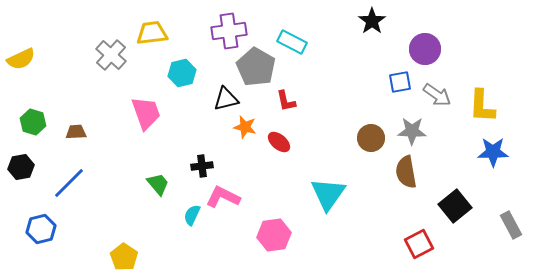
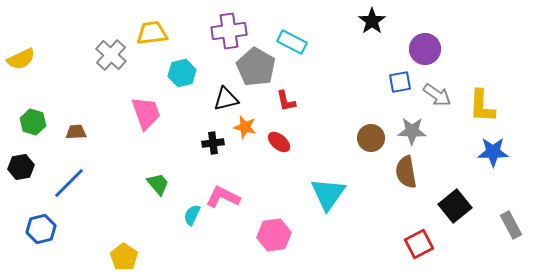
black cross: moved 11 px right, 23 px up
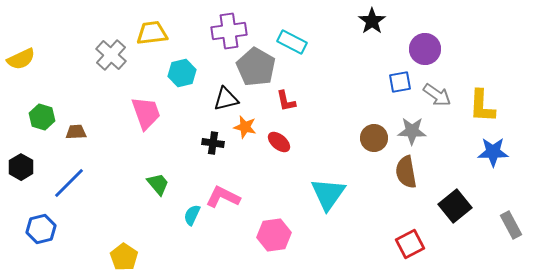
green hexagon: moved 9 px right, 5 px up
brown circle: moved 3 px right
black cross: rotated 15 degrees clockwise
black hexagon: rotated 20 degrees counterclockwise
red square: moved 9 px left
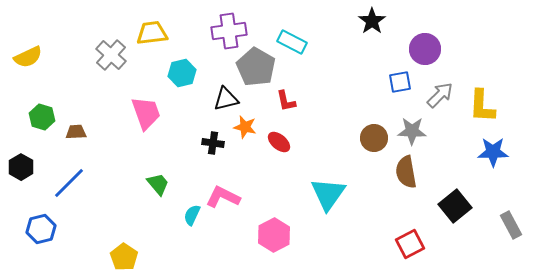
yellow semicircle: moved 7 px right, 2 px up
gray arrow: moved 3 px right; rotated 80 degrees counterclockwise
pink hexagon: rotated 20 degrees counterclockwise
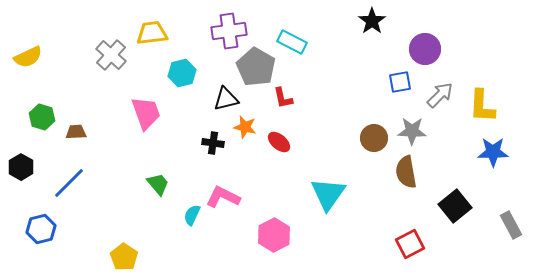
red L-shape: moved 3 px left, 3 px up
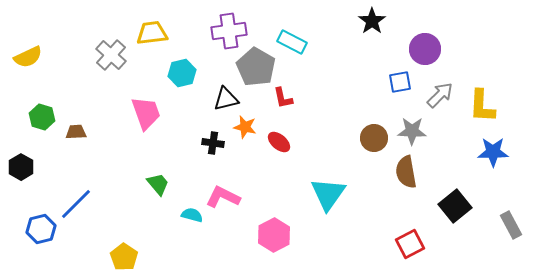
blue line: moved 7 px right, 21 px down
cyan semicircle: rotated 80 degrees clockwise
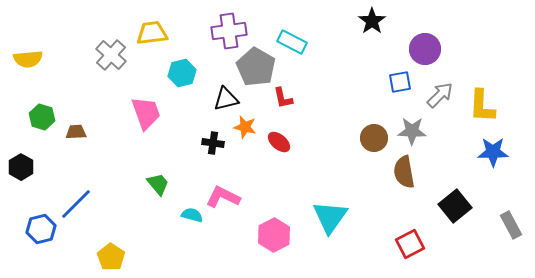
yellow semicircle: moved 2 px down; rotated 20 degrees clockwise
brown semicircle: moved 2 px left
cyan triangle: moved 2 px right, 23 px down
yellow pentagon: moved 13 px left
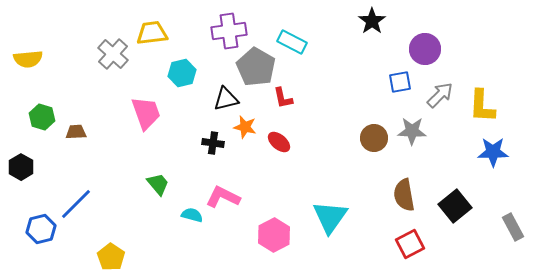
gray cross: moved 2 px right, 1 px up
brown semicircle: moved 23 px down
gray rectangle: moved 2 px right, 2 px down
